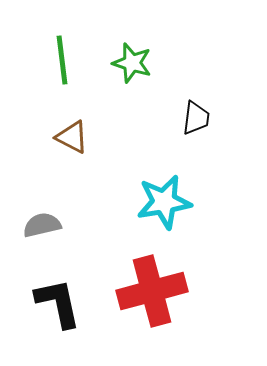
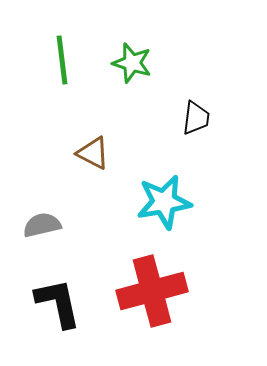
brown triangle: moved 21 px right, 16 px down
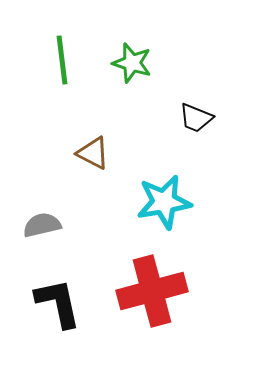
black trapezoid: rotated 105 degrees clockwise
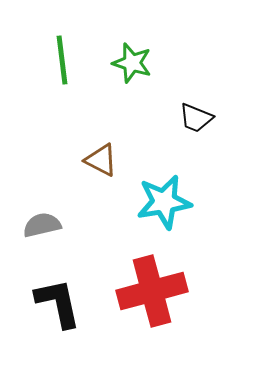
brown triangle: moved 8 px right, 7 px down
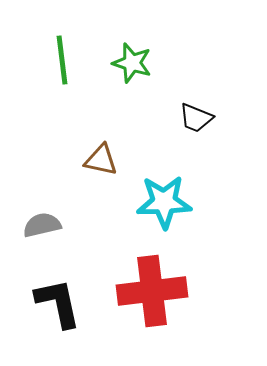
brown triangle: rotated 15 degrees counterclockwise
cyan star: rotated 8 degrees clockwise
red cross: rotated 8 degrees clockwise
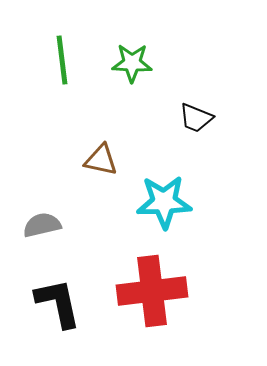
green star: rotated 15 degrees counterclockwise
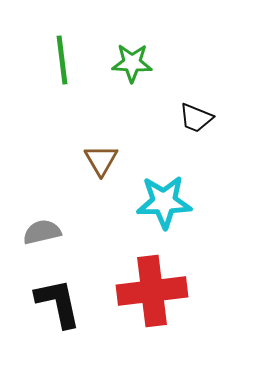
brown triangle: rotated 48 degrees clockwise
gray semicircle: moved 7 px down
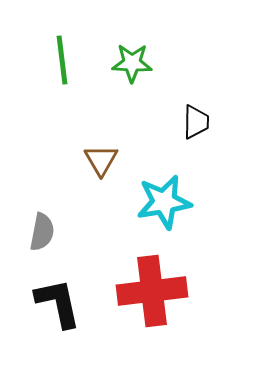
black trapezoid: moved 4 px down; rotated 111 degrees counterclockwise
cyan star: rotated 8 degrees counterclockwise
gray semicircle: rotated 114 degrees clockwise
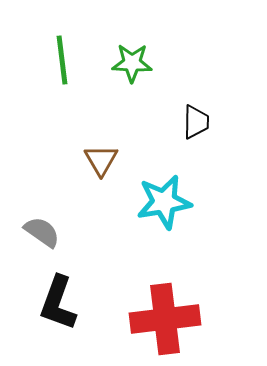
gray semicircle: rotated 66 degrees counterclockwise
red cross: moved 13 px right, 28 px down
black L-shape: rotated 148 degrees counterclockwise
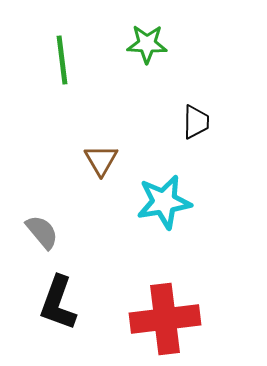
green star: moved 15 px right, 19 px up
gray semicircle: rotated 15 degrees clockwise
